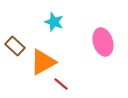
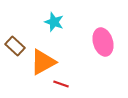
red line: rotated 21 degrees counterclockwise
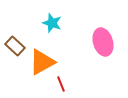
cyan star: moved 2 px left, 1 px down
orange triangle: moved 1 px left
red line: rotated 49 degrees clockwise
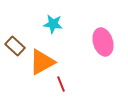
cyan star: moved 1 px right, 1 px down; rotated 12 degrees counterclockwise
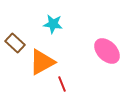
pink ellipse: moved 4 px right, 9 px down; rotated 28 degrees counterclockwise
brown rectangle: moved 3 px up
red line: moved 1 px right
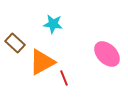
pink ellipse: moved 3 px down
red line: moved 2 px right, 6 px up
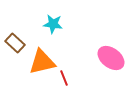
pink ellipse: moved 4 px right, 4 px down; rotated 8 degrees counterclockwise
orange triangle: rotated 16 degrees clockwise
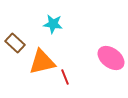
red line: moved 1 px right, 1 px up
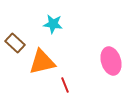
pink ellipse: moved 3 px down; rotated 36 degrees clockwise
red line: moved 8 px down
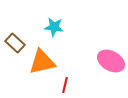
cyan star: moved 1 px right, 3 px down
pink ellipse: rotated 44 degrees counterclockwise
red line: rotated 35 degrees clockwise
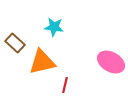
pink ellipse: moved 1 px down
